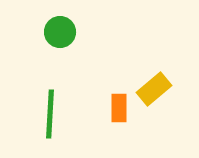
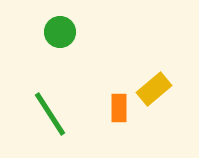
green line: rotated 36 degrees counterclockwise
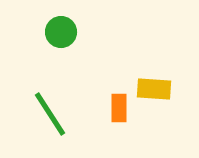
green circle: moved 1 px right
yellow rectangle: rotated 44 degrees clockwise
